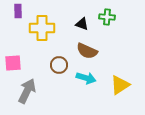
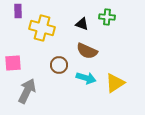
yellow cross: rotated 15 degrees clockwise
yellow triangle: moved 5 px left, 2 px up
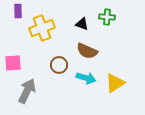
yellow cross: rotated 35 degrees counterclockwise
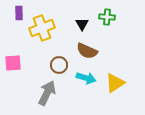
purple rectangle: moved 1 px right, 2 px down
black triangle: rotated 40 degrees clockwise
gray arrow: moved 20 px right, 2 px down
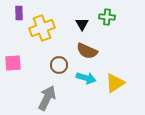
gray arrow: moved 5 px down
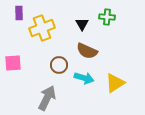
cyan arrow: moved 2 px left
